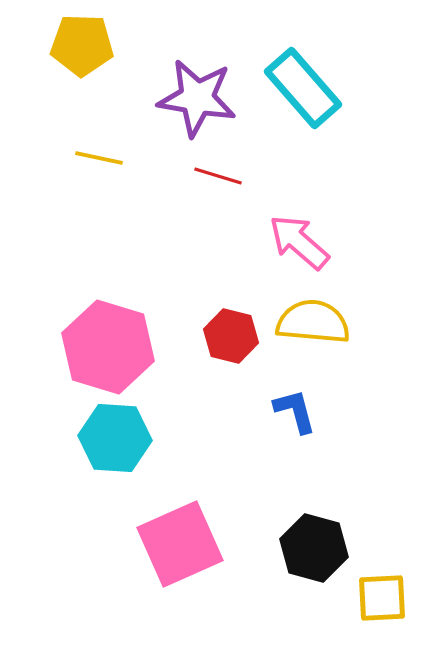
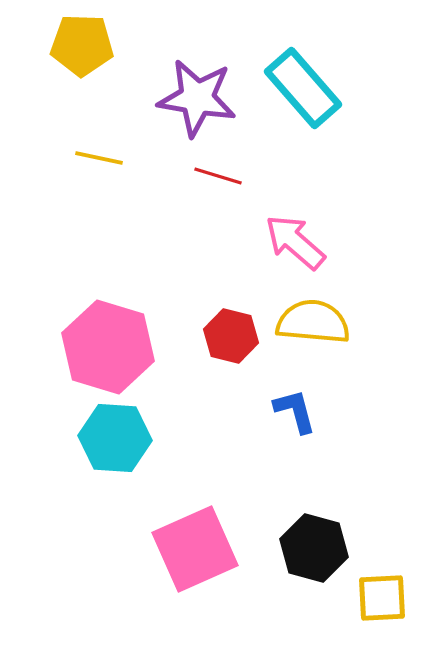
pink arrow: moved 4 px left
pink square: moved 15 px right, 5 px down
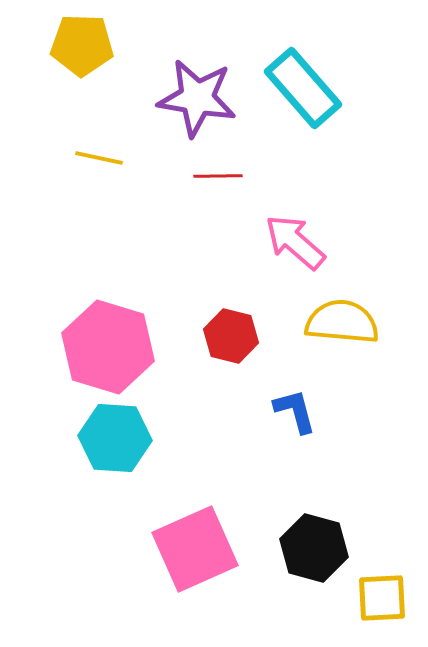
red line: rotated 18 degrees counterclockwise
yellow semicircle: moved 29 px right
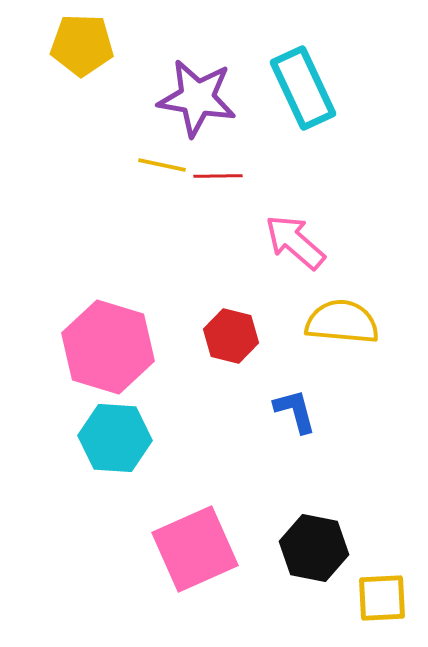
cyan rectangle: rotated 16 degrees clockwise
yellow line: moved 63 px right, 7 px down
black hexagon: rotated 4 degrees counterclockwise
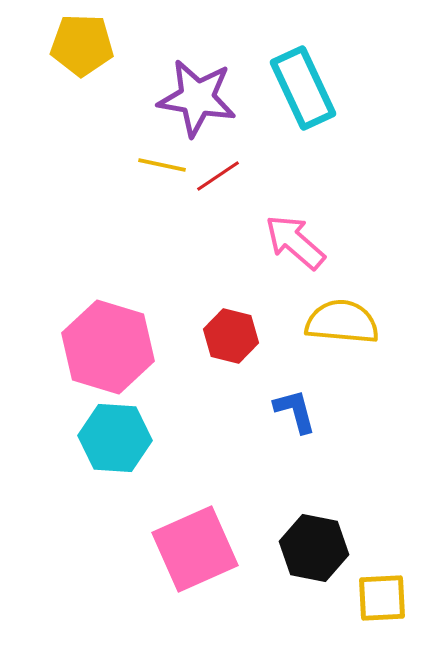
red line: rotated 33 degrees counterclockwise
